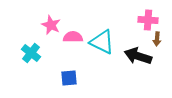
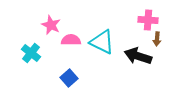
pink semicircle: moved 2 px left, 3 px down
blue square: rotated 36 degrees counterclockwise
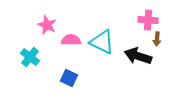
pink star: moved 4 px left
cyan cross: moved 1 px left, 4 px down
blue square: rotated 24 degrees counterclockwise
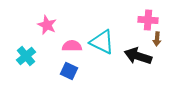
pink semicircle: moved 1 px right, 6 px down
cyan cross: moved 4 px left, 1 px up; rotated 12 degrees clockwise
blue square: moved 7 px up
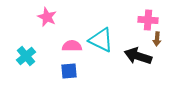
pink star: moved 8 px up
cyan triangle: moved 1 px left, 2 px up
blue square: rotated 30 degrees counterclockwise
